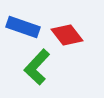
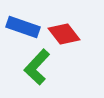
red diamond: moved 3 px left, 1 px up
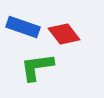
green L-shape: rotated 39 degrees clockwise
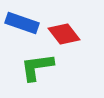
blue rectangle: moved 1 px left, 4 px up
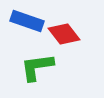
blue rectangle: moved 5 px right, 2 px up
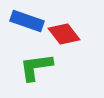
green L-shape: moved 1 px left
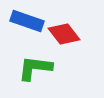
green L-shape: moved 1 px left, 1 px down; rotated 15 degrees clockwise
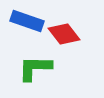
green L-shape: rotated 6 degrees counterclockwise
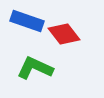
green L-shape: rotated 24 degrees clockwise
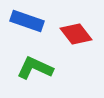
red diamond: moved 12 px right
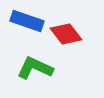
red diamond: moved 10 px left
